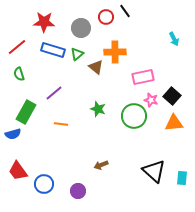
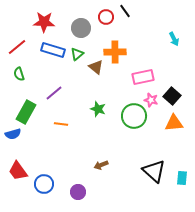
purple circle: moved 1 px down
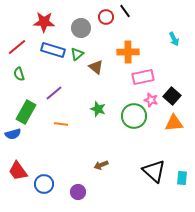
orange cross: moved 13 px right
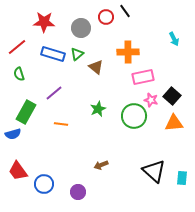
blue rectangle: moved 4 px down
green star: rotated 28 degrees clockwise
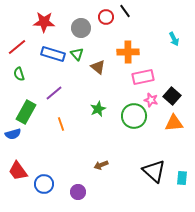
green triangle: rotated 32 degrees counterclockwise
brown triangle: moved 2 px right
orange line: rotated 64 degrees clockwise
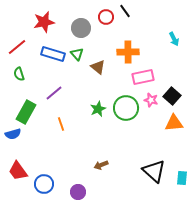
red star: rotated 15 degrees counterclockwise
green circle: moved 8 px left, 8 px up
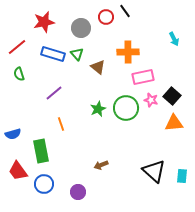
green rectangle: moved 15 px right, 39 px down; rotated 40 degrees counterclockwise
cyan rectangle: moved 2 px up
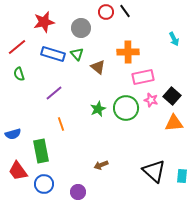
red circle: moved 5 px up
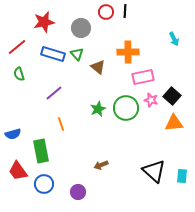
black line: rotated 40 degrees clockwise
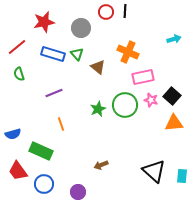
cyan arrow: rotated 80 degrees counterclockwise
orange cross: rotated 25 degrees clockwise
purple line: rotated 18 degrees clockwise
green circle: moved 1 px left, 3 px up
green rectangle: rotated 55 degrees counterclockwise
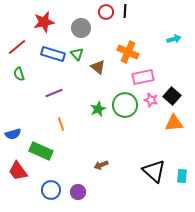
blue circle: moved 7 px right, 6 px down
